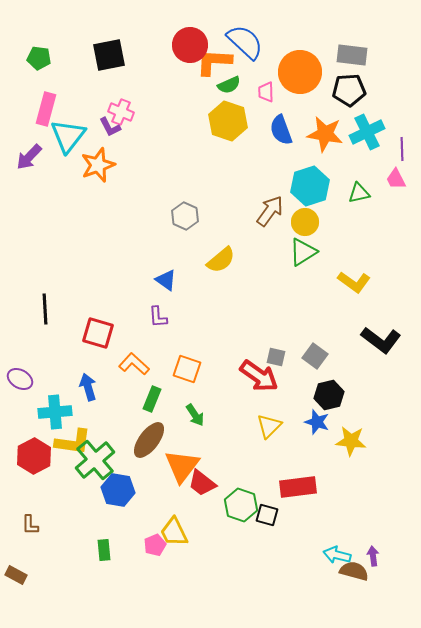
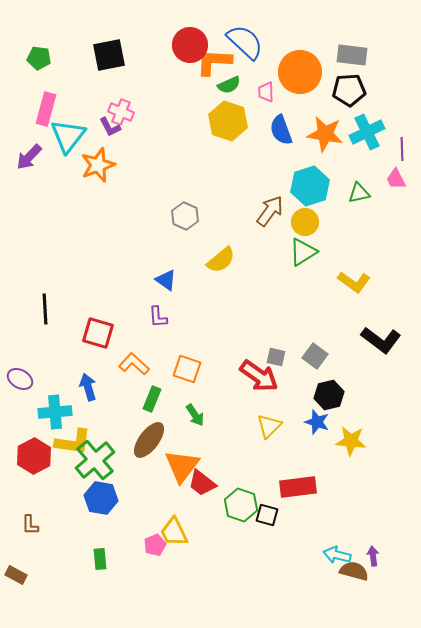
blue hexagon at (118, 490): moved 17 px left, 8 px down
green rectangle at (104, 550): moved 4 px left, 9 px down
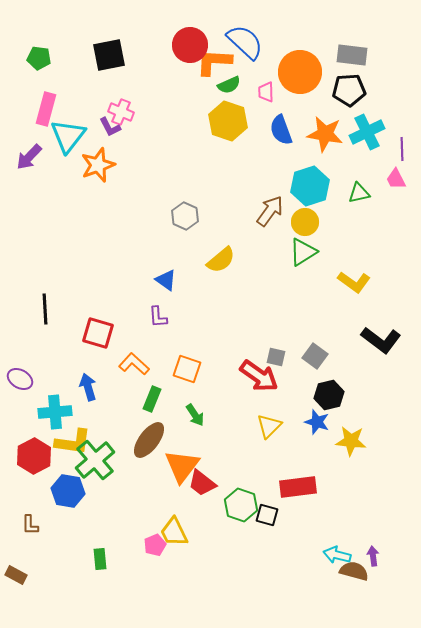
blue hexagon at (101, 498): moved 33 px left, 7 px up
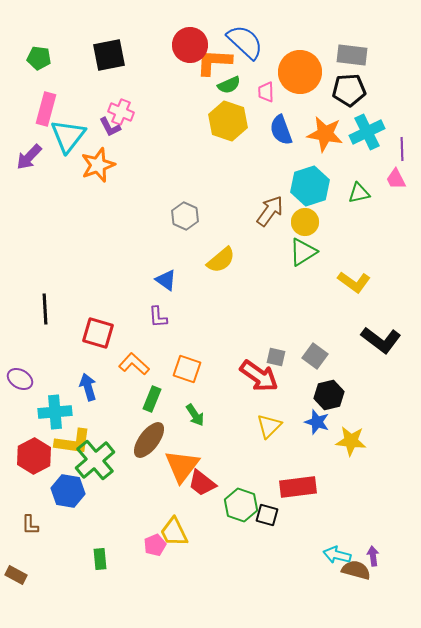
brown semicircle at (354, 571): moved 2 px right, 1 px up
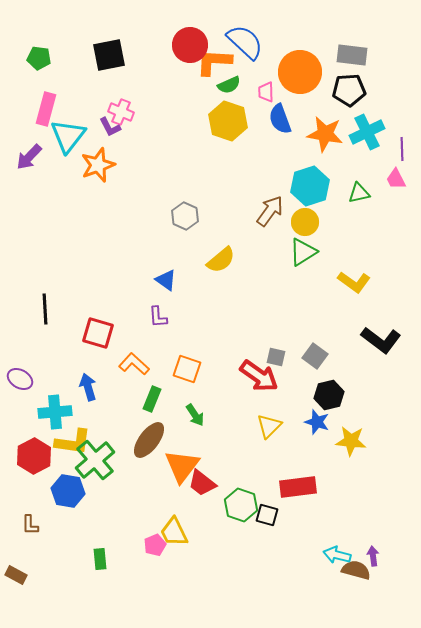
blue semicircle at (281, 130): moved 1 px left, 11 px up
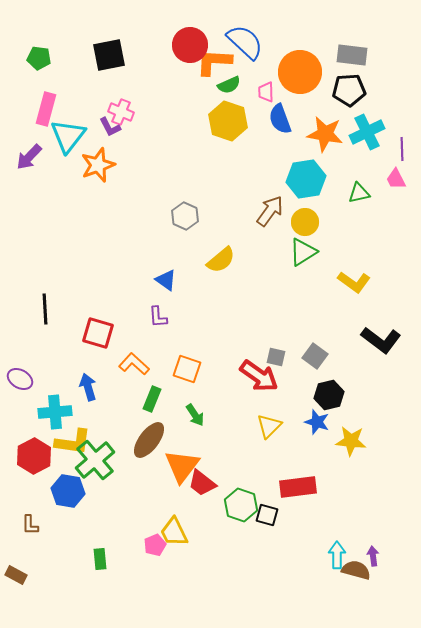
cyan hexagon at (310, 186): moved 4 px left, 7 px up; rotated 9 degrees clockwise
cyan arrow at (337, 555): rotated 76 degrees clockwise
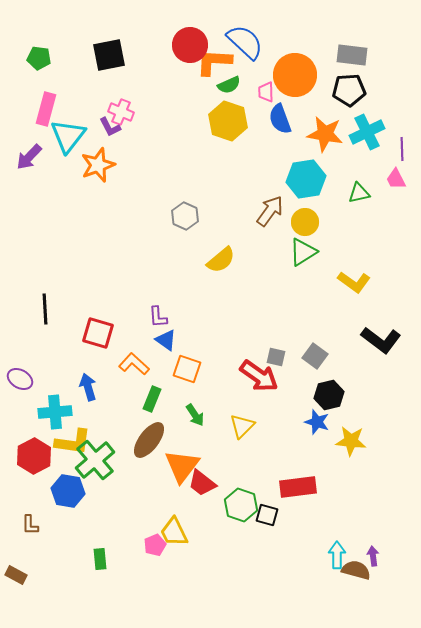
orange circle at (300, 72): moved 5 px left, 3 px down
blue triangle at (166, 280): moved 60 px down
yellow triangle at (269, 426): moved 27 px left
